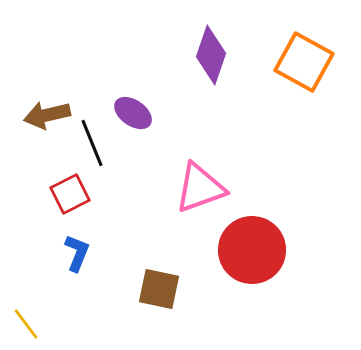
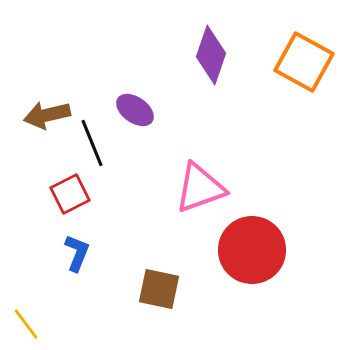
purple ellipse: moved 2 px right, 3 px up
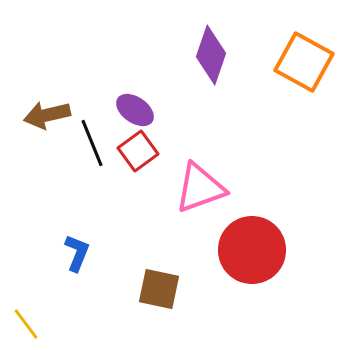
red square: moved 68 px right, 43 px up; rotated 9 degrees counterclockwise
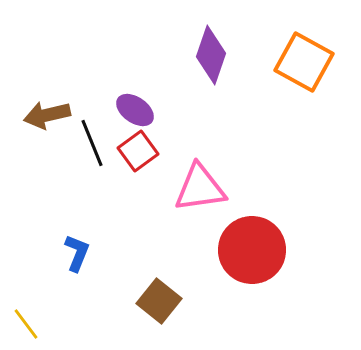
pink triangle: rotated 12 degrees clockwise
brown square: moved 12 px down; rotated 27 degrees clockwise
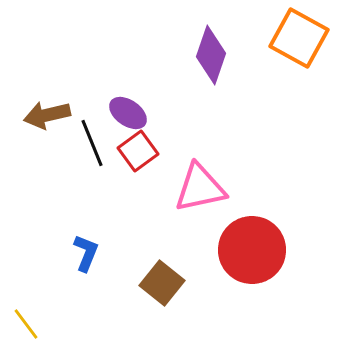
orange square: moved 5 px left, 24 px up
purple ellipse: moved 7 px left, 3 px down
pink triangle: rotated 4 degrees counterclockwise
blue L-shape: moved 9 px right
brown square: moved 3 px right, 18 px up
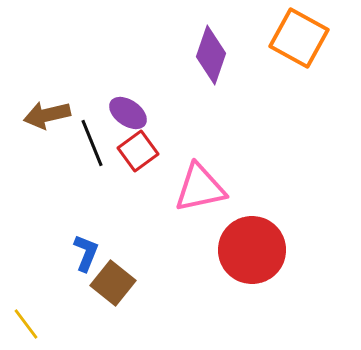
brown square: moved 49 px left
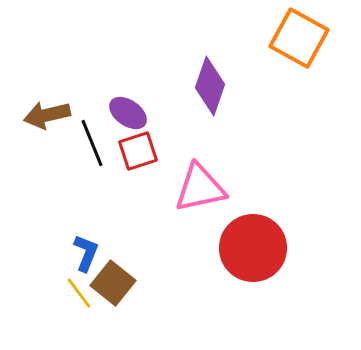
purple diamond: moved 1 px left, 31 px down
red square: rotated 18 degrees clockwise
red circle: moved 1 px right, 2 px up
yellow line: moved 53 px right, 31 px up
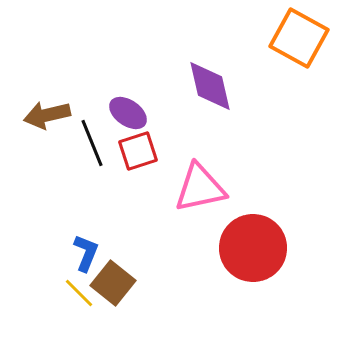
purple diamond: rotated 32 degrees counterclockwise
yellow line: rotated 8 degrees counterclockwise
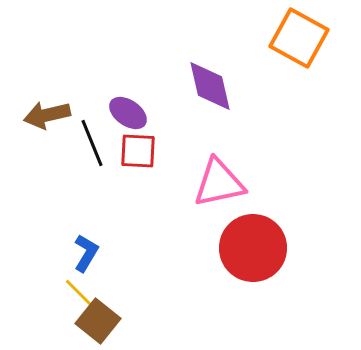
red square: rotated 21 degrees clockwise
pink triangle: moved 19 px right, 5 px up
blue L-shape: rotated 9 degrees clockwise
brown square: moved 15 px left, 38 px down
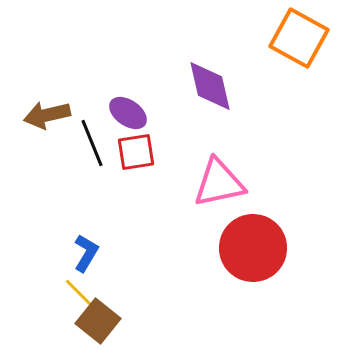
red square: moved 2 px left, 1 px down; rotated 12 degrees counterclockwise
